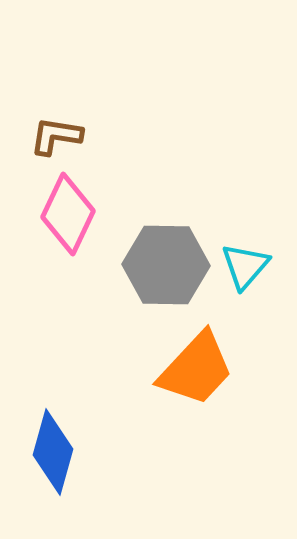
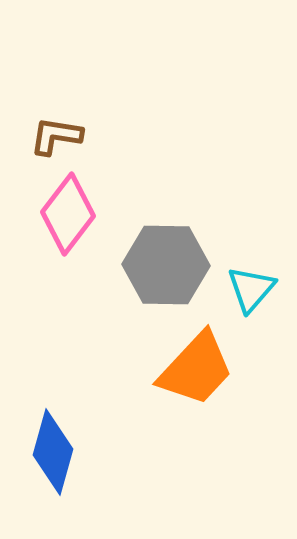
pink diamond: rotated 12 degrees clockwise
cyan triangle: moved 6 px right, 23 px down
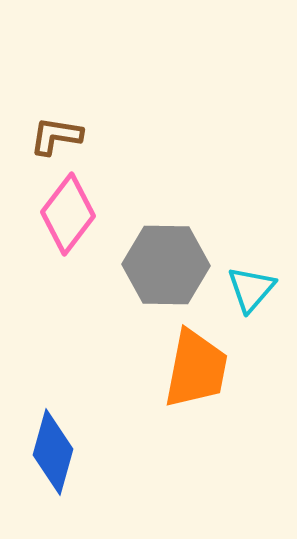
orange trapezoid: rotated 32 degrees counterclockwise
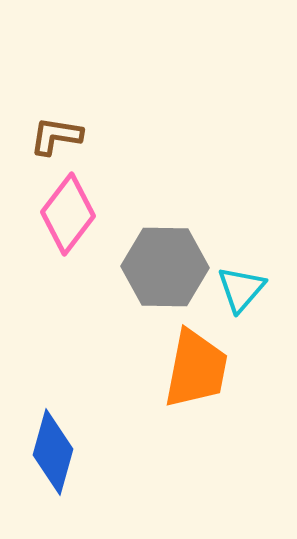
gray hexagon: moved 1 px left, 2 px down
cyan triangle: moved 10 px left
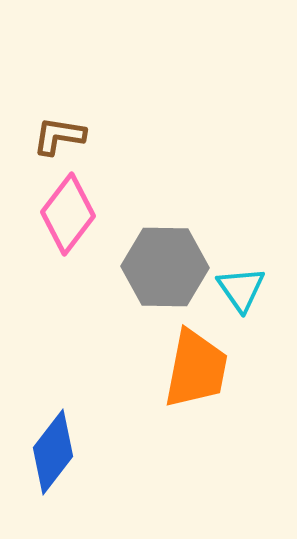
brown L-shape: moved 3 px right
cyan triangle: rotated 16 degrees counterclockwise
blue diamond: rotated 22 degrees clockwise
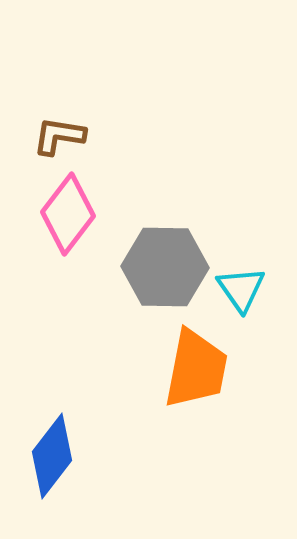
blue diamond: moved 1 px left, 4 px down
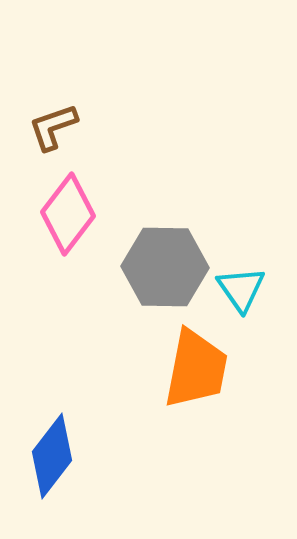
brown L-shape: moved 6 px left, 9 px up; rotated 28 degrees counterclockwise
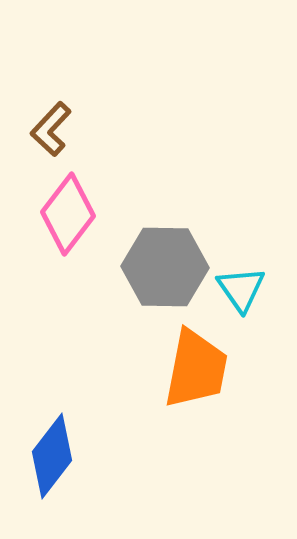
brown L-shape: moved 2 px left, 2 px down; rotated 28 degrees counterclockwise
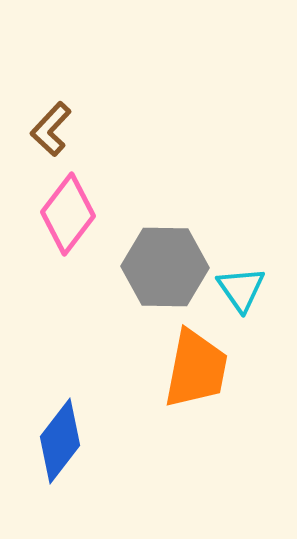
blue diamond: moved 8 px right, 15 px up
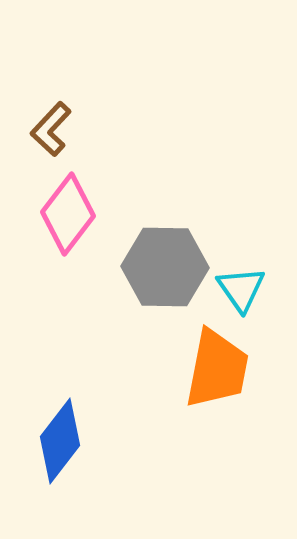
orange trapezoid: moved 21 px right
